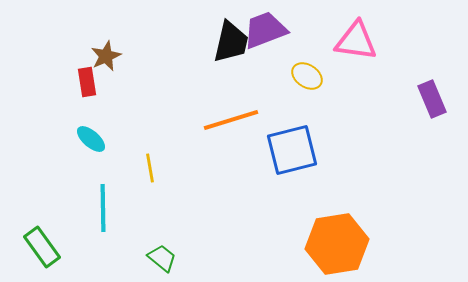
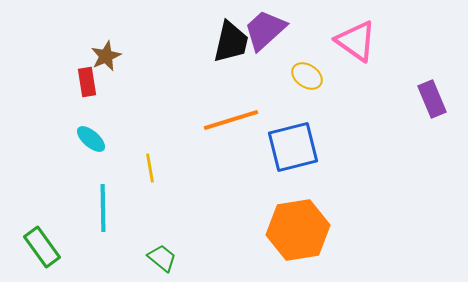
purple trapezoid: rotated 21 degrees counterclockwise
pink triangle: rotated 27 degrees clockwise
blue square: moved 1 px right, 3 px up
orange hexagon: moved 39 px left, 14 px up
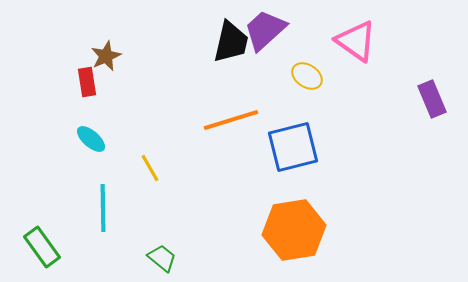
yellow line: rotated 20 degrees counterclockwise
orange hexagon: moved 4 px left
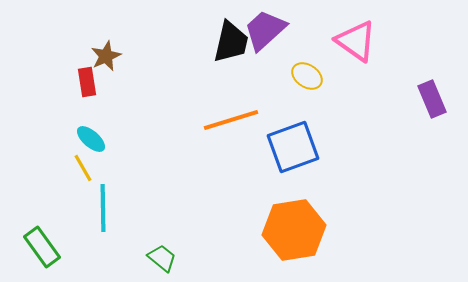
blue square: rotated 6 degrees counterclockwise
yellow line: moved 67 px left
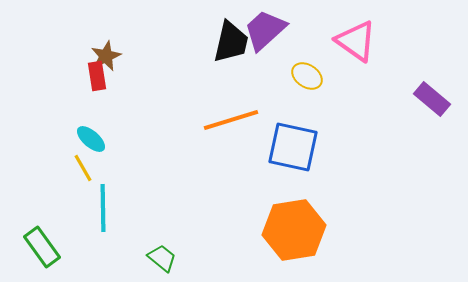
red rectangle: moved 10 px right, 6 px up
purple rectangle: rotated 27 degrees counterclockwise
blue square: rotated 32 degrees clockwise
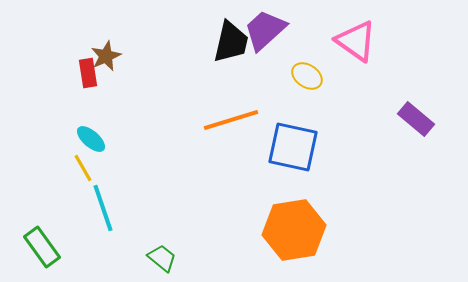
red rectangle: moved 9 px left, 3 px up
purple rectangle: moved 16 px left, 20 px down
cyan line: rotated 18 degrees counterclockwise
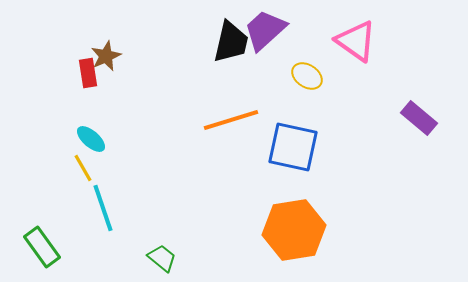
purple rectangle: moved 3 px right, 1 px up
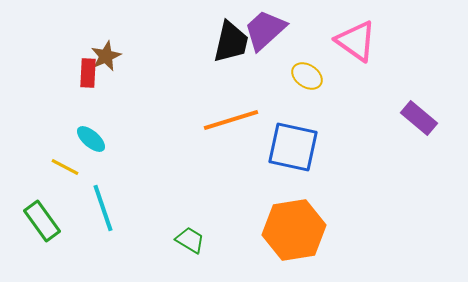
red rectangle: rotated 12 degrees clockwise
yellow line: moved 18 px left, 1 px up; rotated 32 degrees counterclockwise
green rectangle: moved 26 px up
green trapezoid: moved 28 px right, 18 px up; rotated 8 degrees counterclockwise
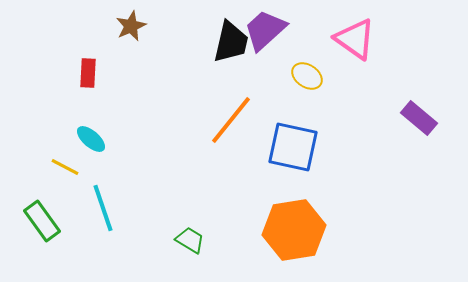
pink triangle: moved 1 px left, 2 px up
brown star: moved 25 px right, 30 px up
orange line: rotated 34 degrees counterclockwise
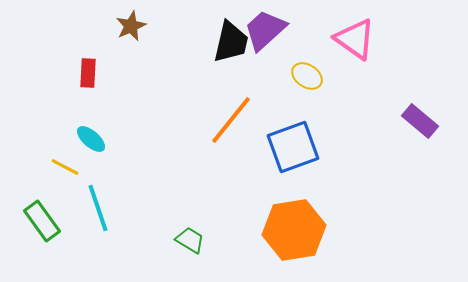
purple rectangle: moved 1 px right, 3 px down
blue square: rotated 32 degrees counterclockwise
cyan line: moved 5 px left
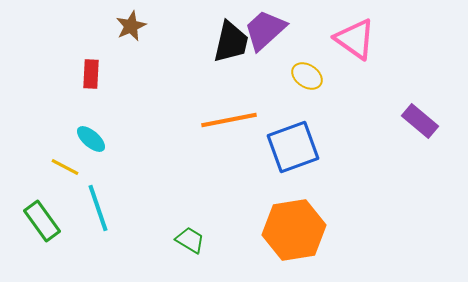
red rectangle: moved 3 px right, 1 px down
orange line: moved 2 px left; rotated 40 degrees clockwise
